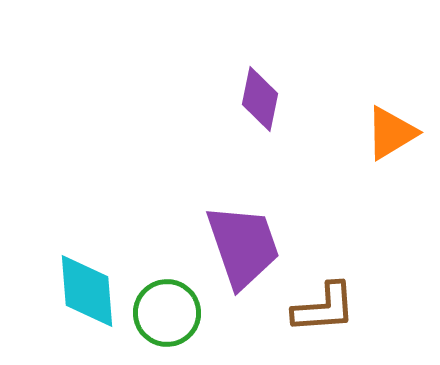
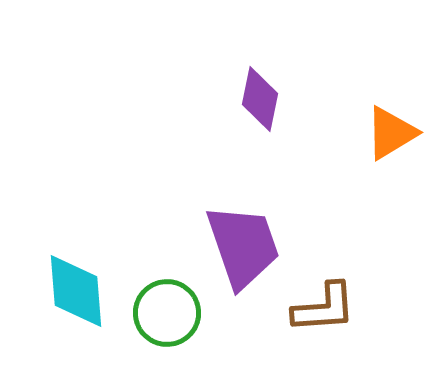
cyan diamond: moved 11 px left
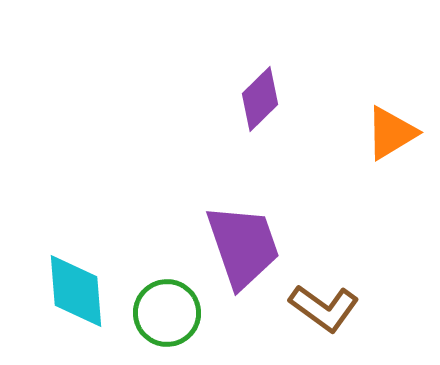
purple diamond: rotated 34 degrees clockwise
brown L-shape: rotated 40 degrees clockwise
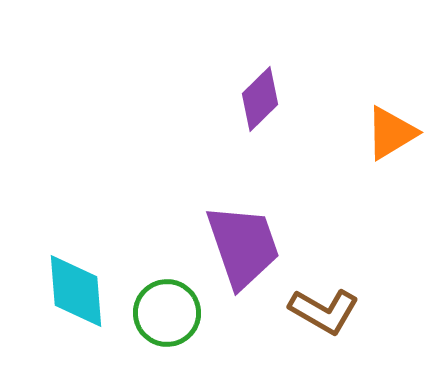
brown L-shape: moved 3 px down; rotated 6 degrees counterclockwise
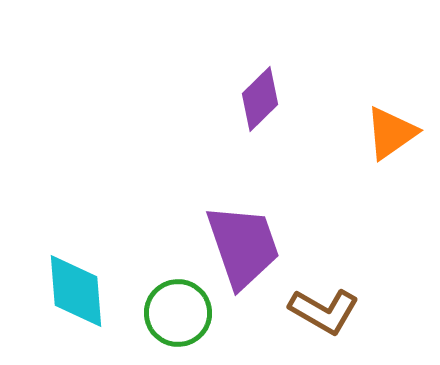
orange triangle: rotated 4 degrees counterclockwise
green circle: moved 11 px right
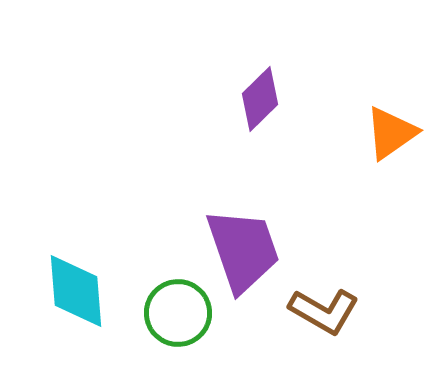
purple trapezoid: moved 4 px down
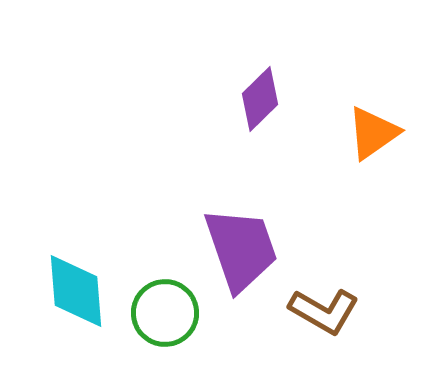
orange triangle: moved 18 px left
purple trapezoid: moved 2 px left, 1 px up
green circle: moved 13 px left
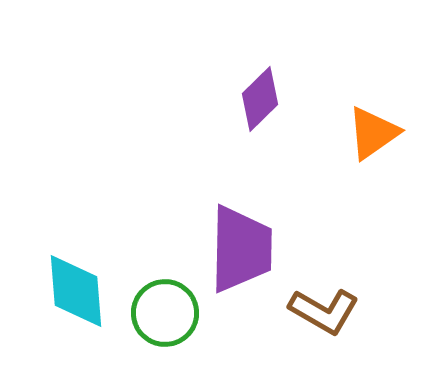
purple trapezoid: rotated 20 degrees clockwise
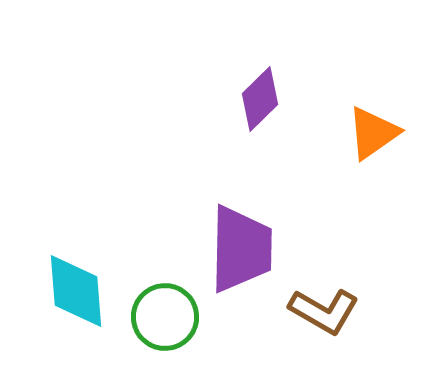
green circle: moved 4 px down
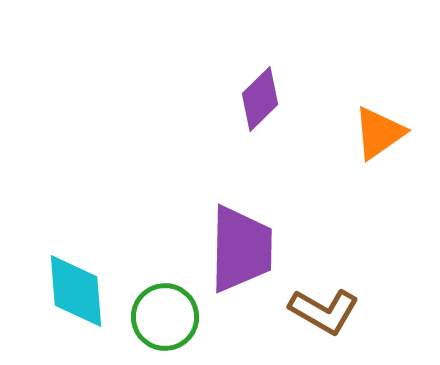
orange triangle: moved 6 px right
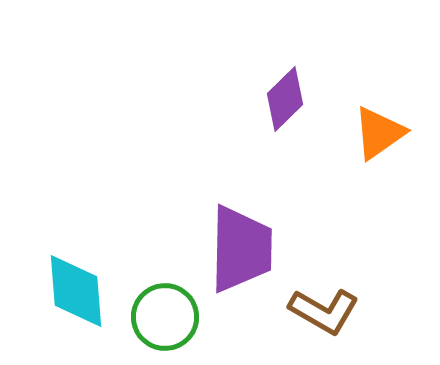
purple diamond: moved 25 px right
